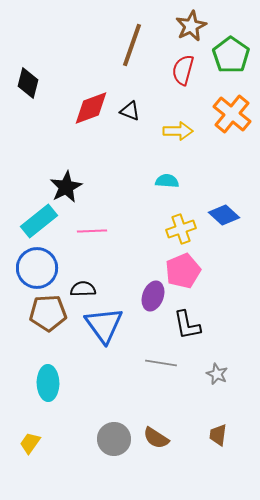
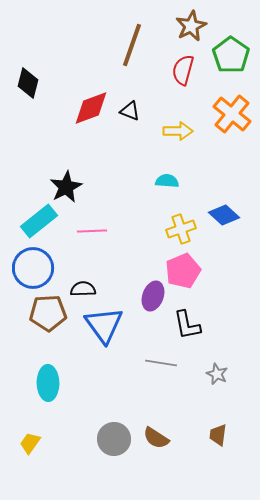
blue circle: moved 4 px left
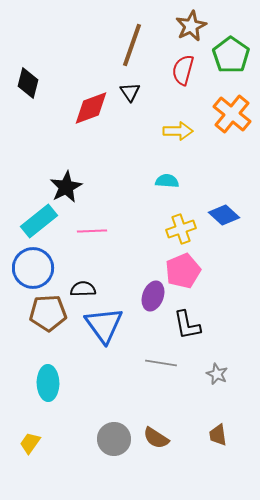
black triangle: moved 19 px up; rotated 35 degrees clockwise
brown trapezoid: rotated 15 degrees counterclockwise
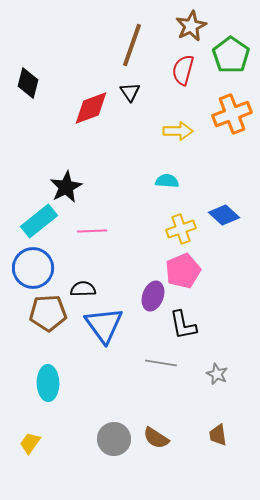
orange cross: rotated 30 degrees clockwise
black L-shape: moved 4 px left
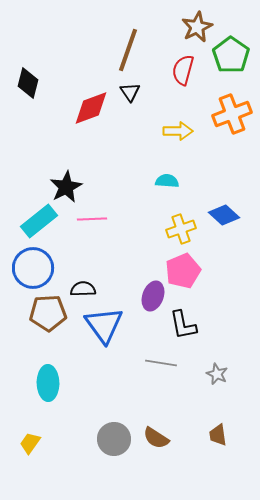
brown star: moved 6 px right, 1 px down
brown line: moved 4 px left, 5 px down
pink line: moved 12 px up
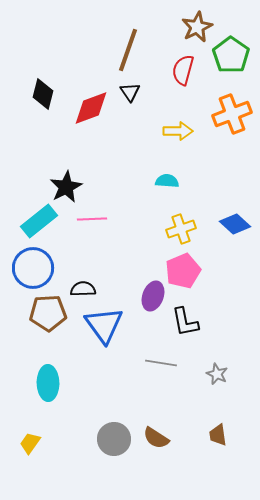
black diamond: moved 15 px right, 11 px down
blue diamond: moved 11 px right, 9 px down
black L-shape: moved 2 px right, 3 px up
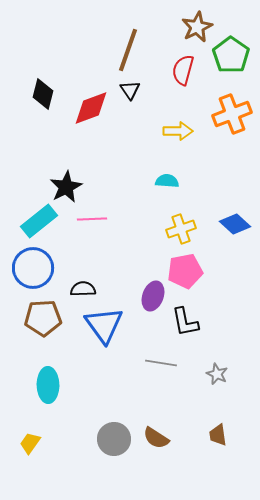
black triangle: moved 2 px up
pink pentagon: moved 2 px right; rotated 12 degrees clockwise
brown pentagon: moved 5 px left, 5 px down
cyan ellipse: moved 2 px down
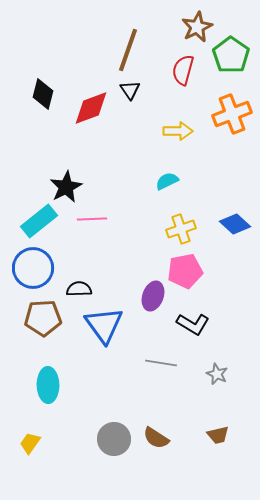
cyan semicircle: rotated 30 degrees counterclockwise
black semicircle: moved 4 px left
black L-shape: moved 8 px right, 2 px down; rotated 48 degrees counterclockwise
brown trapezoid: rotated 95 degrees counterclockwise
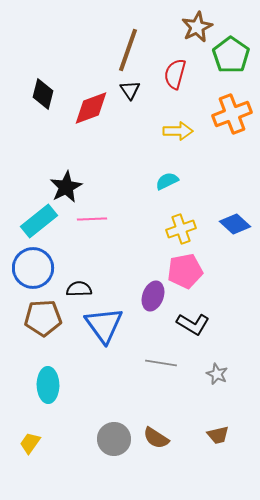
red semicircle: moved 8 px left, 4 px down
